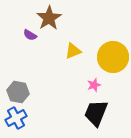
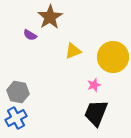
brown star: moved 1 px right, 1 px up
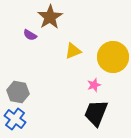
blue cross: moved 1 px left, 1 px down; rotated 25 degrees counterclockwise
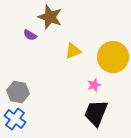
brown star: rotated 20 degrees counterclockwise
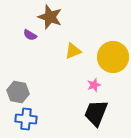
blue cross: moved 11 px right; rotated 30 degrees counterclockwise
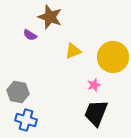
blue cross: moved 1 px down; rotated 10 degrees clockwise
